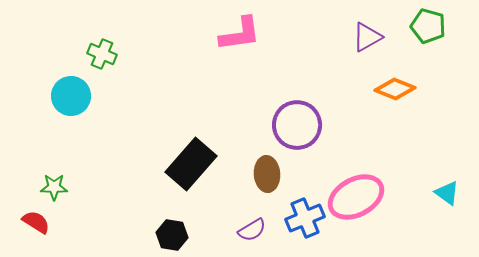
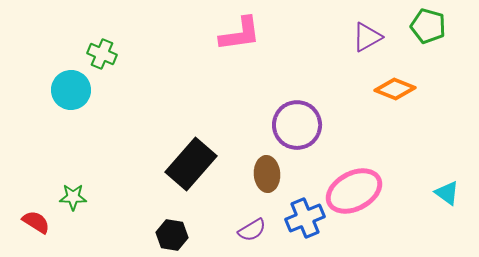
cyan circle: moved 6 px up
green star: moved 19 px right, 10 px down
pink ellipse: moved 2 px left, 6 px up
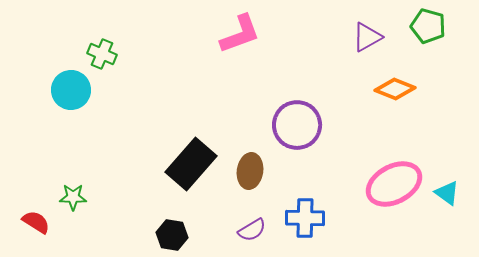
pink L-shape: rotated 12 degrees counterclockwise
brown ellipse: moved 17 px left, 3 px up; rotated 12 degrees clockwise
pink ellipse: moved 40 px right, 7 px up
blue cross: rotated 24 degrees clockwise
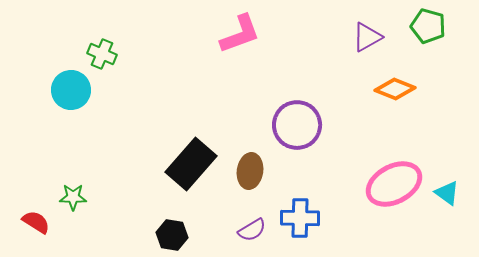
blue cross: moved 5 px left
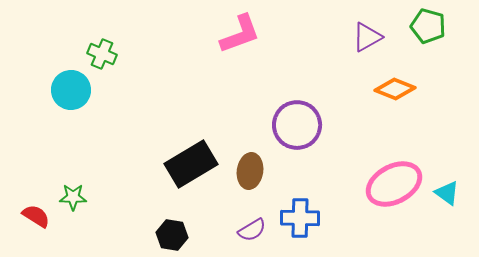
black rectangle: rotated 18 degrees clockwise
red semicircle: moved 6 px up
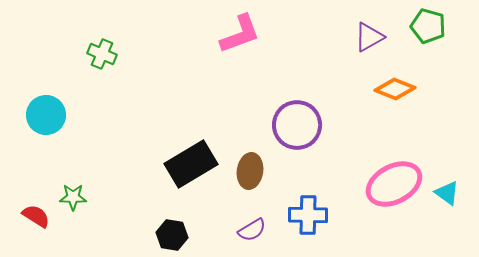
purple triangle: moved 2 px right
cyan circle: moved 25 px left, 25 px down
blue cross: moved 8 px right, 3 px up
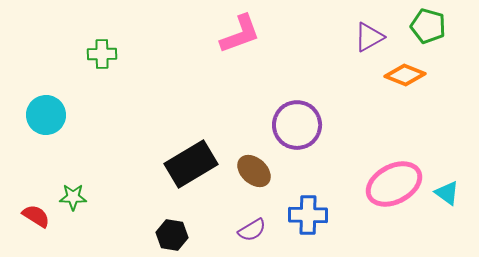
green cross: rotated 24 degrees counterclockwise
orange diamond: moved 10 px right, 14 px up
brown ellipse: moved 4 px right; rotated 56 degrees counterclockwise
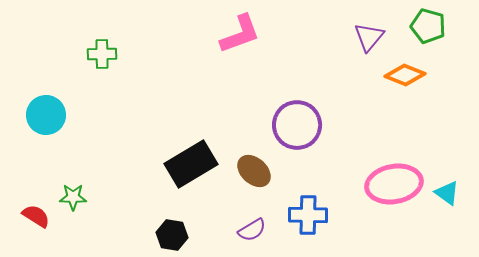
purple triangle: rotated 20 degrees counterclockwise
pink ellipse: rotated 18 degrees clockwise
